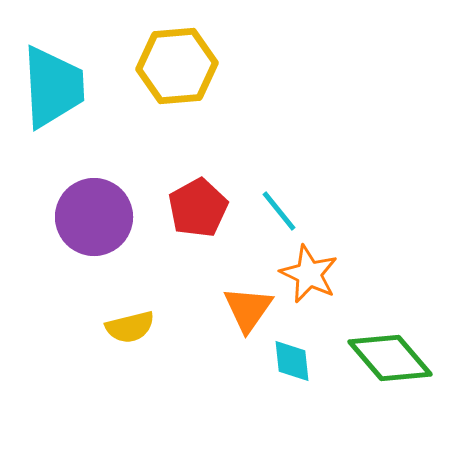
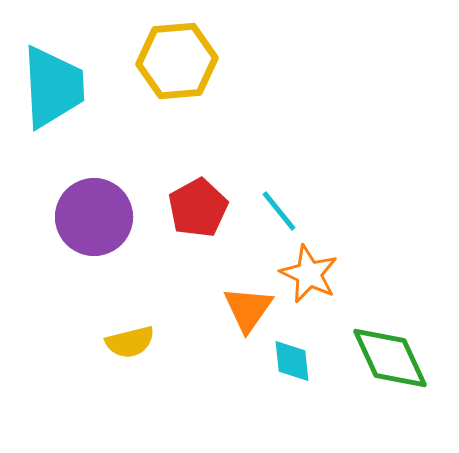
yellow hexagon: moved 5 px up
yellow semicircle: moved 15 px down
green diamond: rotated 16 degrees clockwise
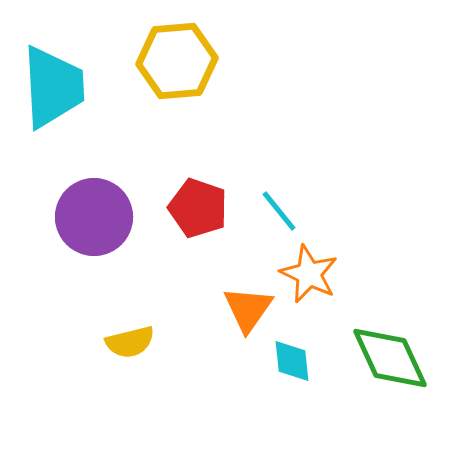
red pentagon: rotated 24 degrees counterclockwise
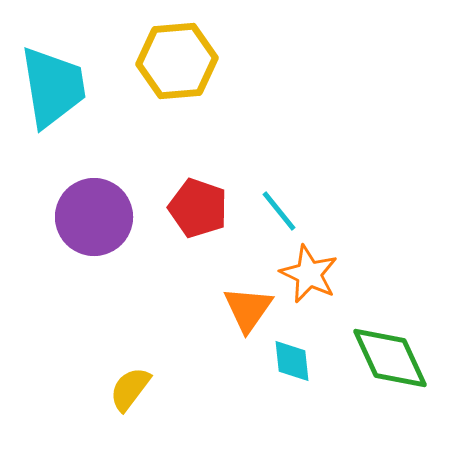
cyan trapezoid: rotated 6 degrees counterclockwise
yellow semicircle: moved 47 px down; rotated 141 degrees clockwise
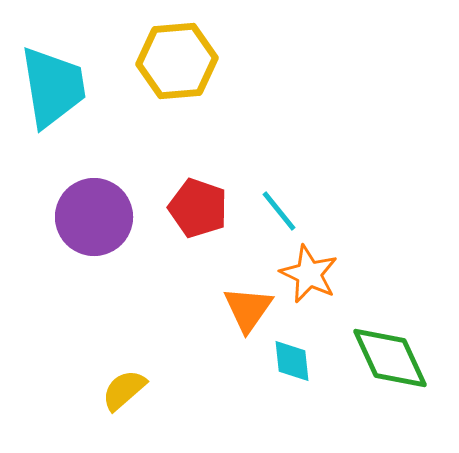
yellow semicircle: moved 6 px left, 1 px down; rotated 12 degrees clockwise
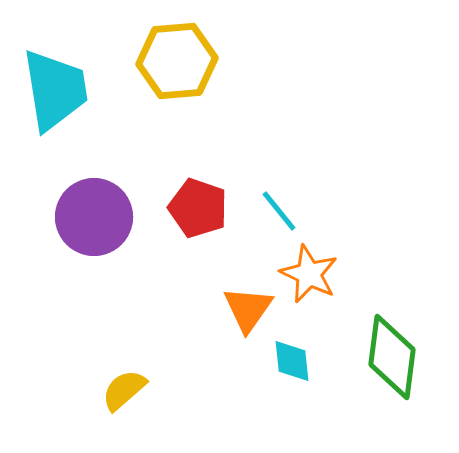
cyan trapezoid: moved 2 px right, 3 px down
green diamond: moved 2 px right, 1 px up; rotated 32 degrees clockwise
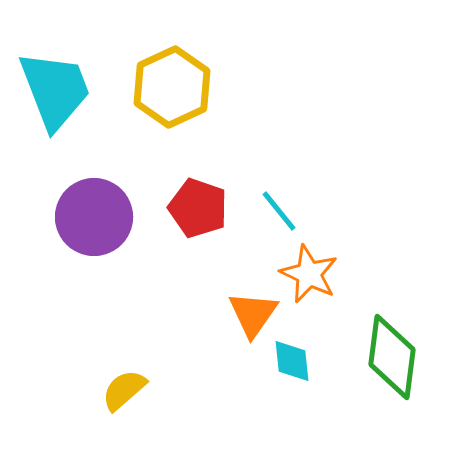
yellow hexagon: moved 5 px left, 26 px down; rotated 20 degrees counterclockwise
cyan trapezoid: rotated 12 degrees counterclockwise
orange triangle: moved 5 px right, 5 px down
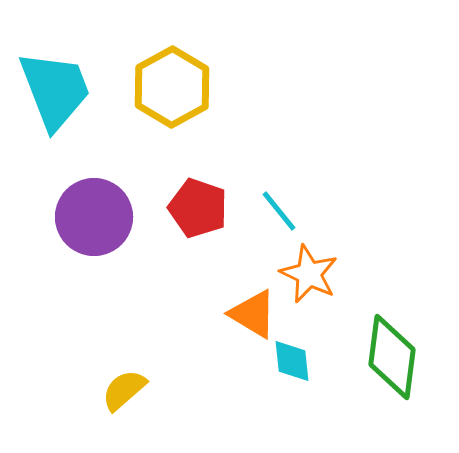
yellow hexagon: rotated 4 degrees counterclockwise
orange triangle: rotated 34 degrees counterclockwise
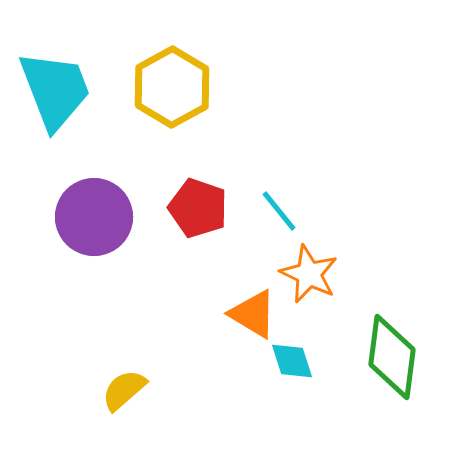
cyan diamond: rotated 12 degrees counterclockwise
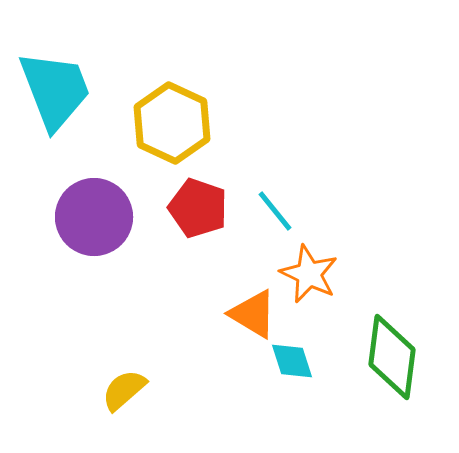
yellow hexagon: moved 36 px down; rotated 6 degrees counterclockwise
cyan line: moved 4 px left
